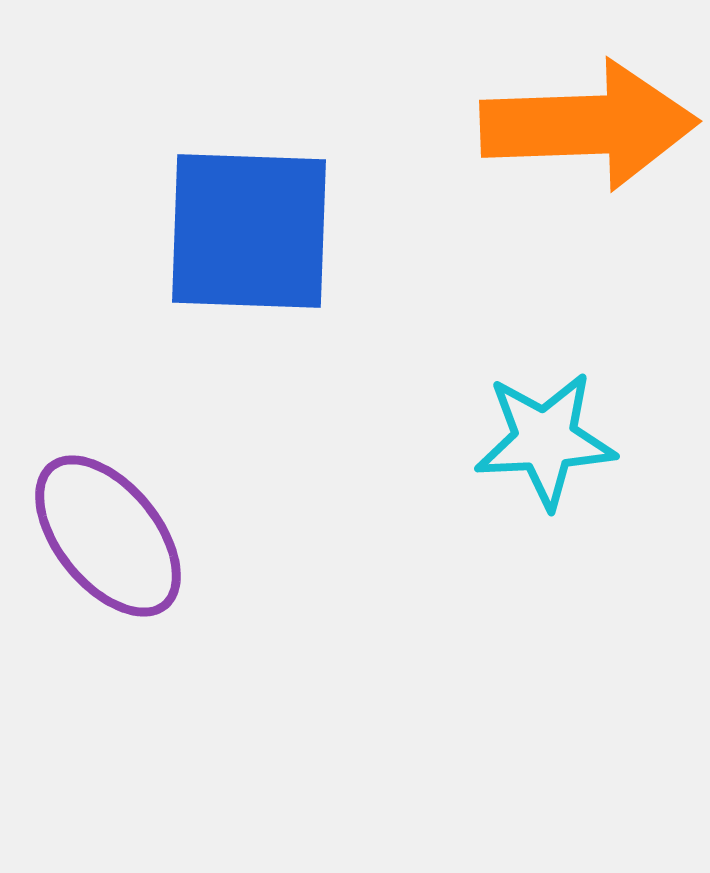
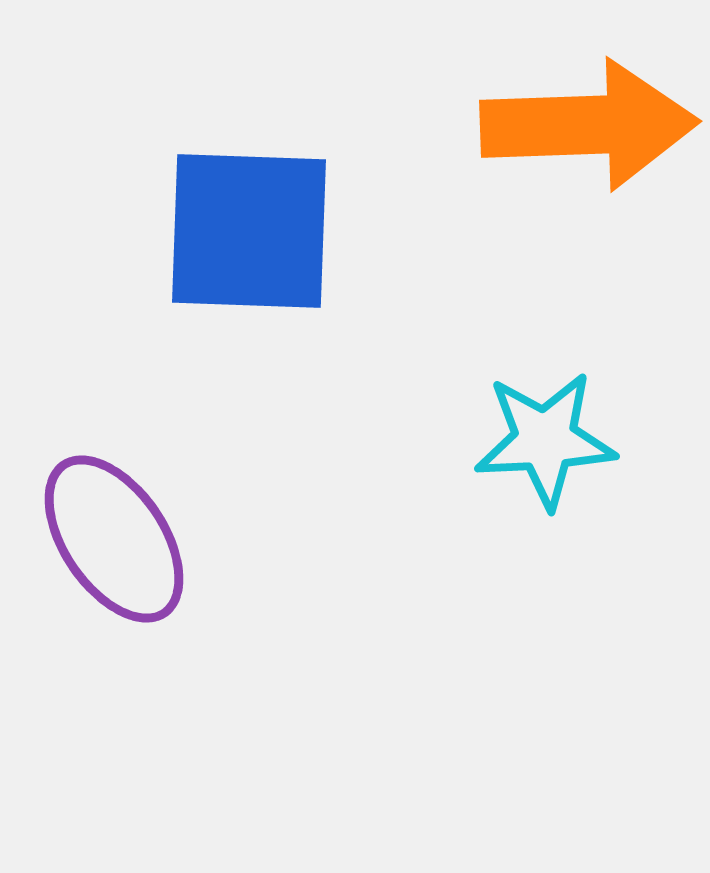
purple ellipse: moved 6 px right, 3 px down; rotated 5 degrees clockwise
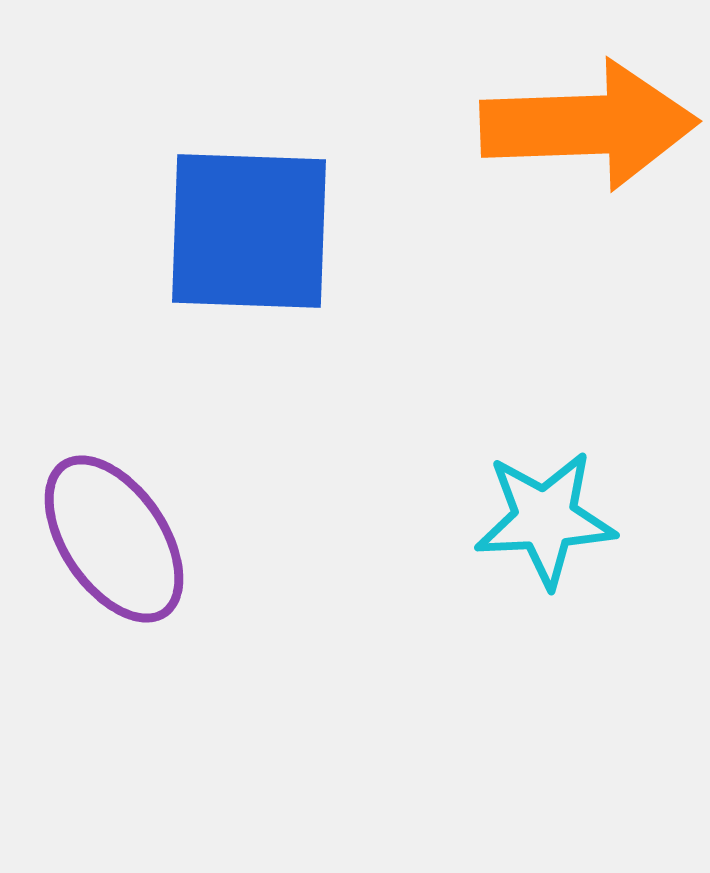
cyan star: moved 79 px down
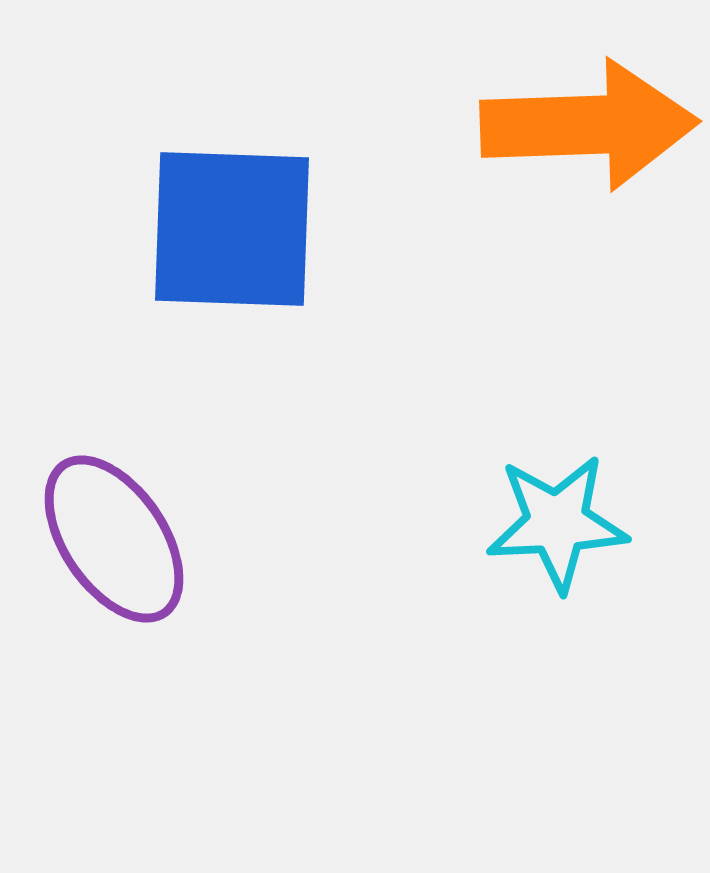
blue square: moved 17 px left, 2 px up
cyan star: moved 12 px right, 4 px down
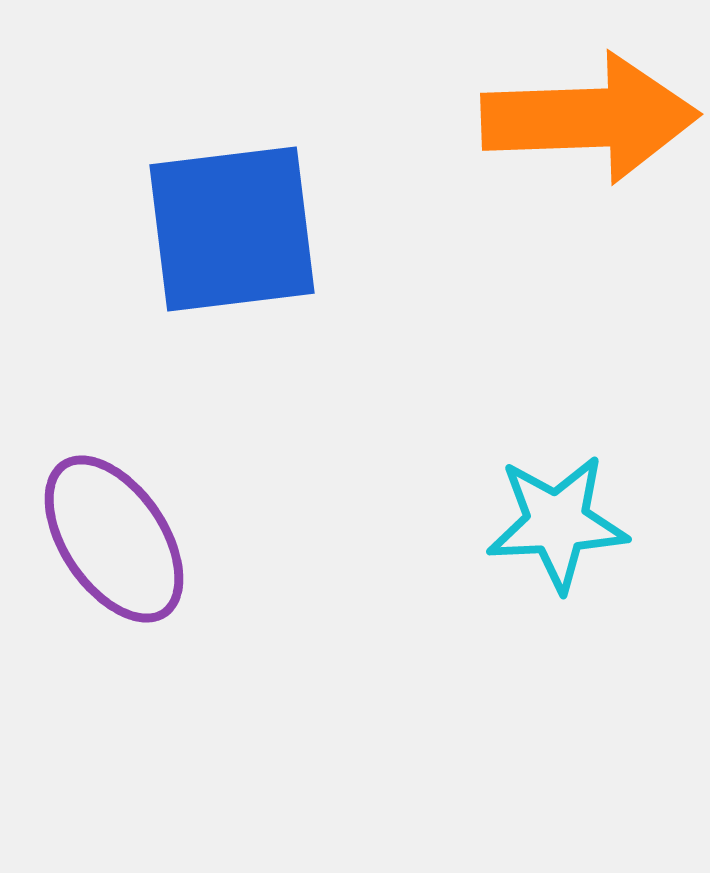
orange arrow: moved 1 px right, 7 px up
blue square: rotated 9 degrees counterclockwise
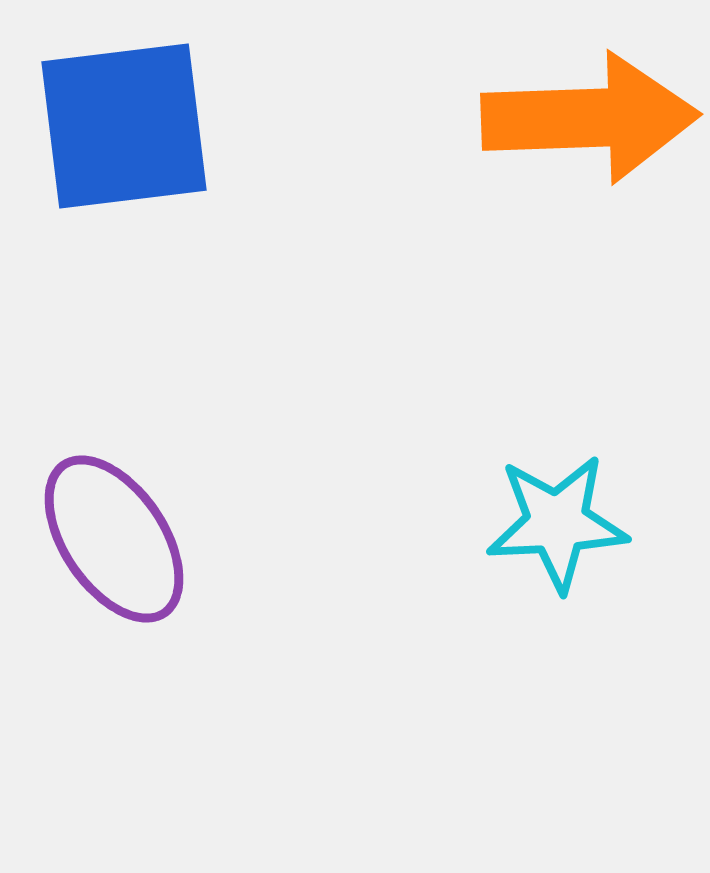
blue square: moved 108 px left, 103 px up
